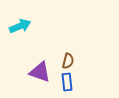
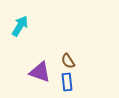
cyan arrow: rotated 35 degrees counterclockwise
brown semicircle: rotated 133 degrees clockwise
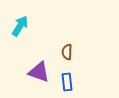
brown semicircle: moved 1 px left, 9 px up; rotated 35 degrees clockwise
purple triangle: moved 1 px left
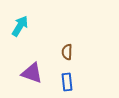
purple triangle: moved 7 px left, 1 px down
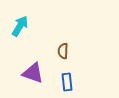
brown semicircle: moved 4 px left, 1 px up
purple triangle: moved 1 px right
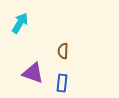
cyan arrow: moved 3 px up
blue rectangle: moved 5 px left, 1 px down; rotated 12 degrees clockwise
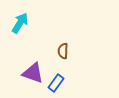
blue rectangle: moved 6 px left; rotated 30 degrees clockwise
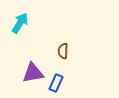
purple triangle: rotated 30 degrees counterclockwise
blue rectangle: rotated 12 degrees counterclockwise
